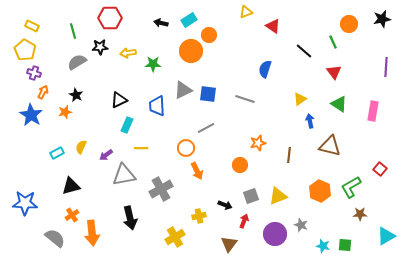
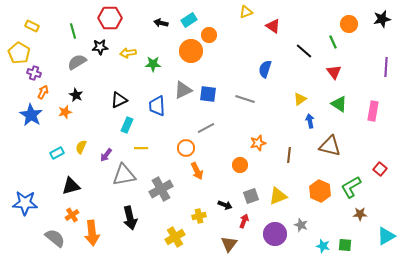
yellow pentagon at (25, 50): moved 6 px left, 3 px down
purple arrow at (106, 155): rotated 16 degrees counterclockwise
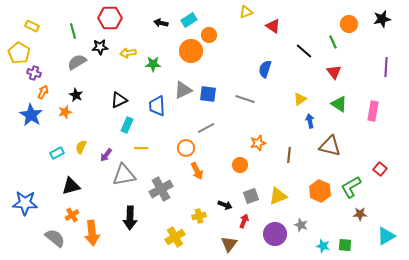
black arrow at (130, 218): rotated 15 degrees clockwise
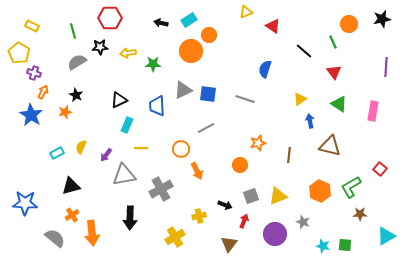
orange circle at (186, 148): moved 5 px left, 1 px down
gray star at (301, 225): moved 2 px right, 3 px up
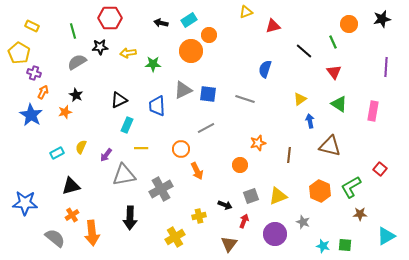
red triangle at (273, 26): rotated 49 degrees counterclockwise
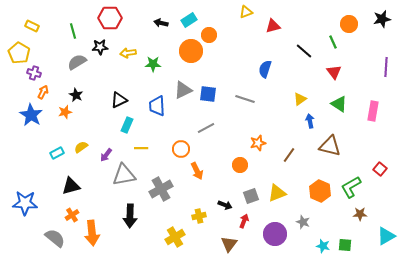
yellow semicircle at (81, 147): rotated 32 degrees clockwise
brown line at (289, 155): rotated 28 degrees clockwise
yellow triangle at (278, 196): moved 1 px left, 3 px up
black arrow at (130, 218): moved 2 px up
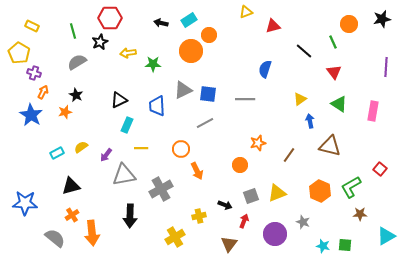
black star at (100, 47): moved 5 px up; rotated 21 degrees counterclockwise
gray line at (245, 99): rotated 18 degrees counterclockwise
gray line at (206, 128): moved 1 px left, 5 px up
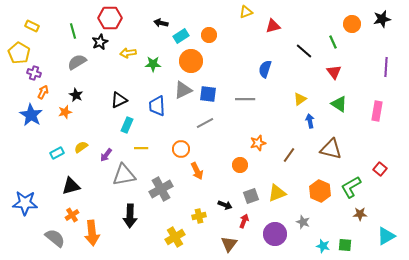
cyan rectangle at (189, 20): moved 8 px left, 16 px down
orange circle at (349, 24): moved 3 px right
orange circle at (191, 51): moved 10 px down
pink rectangle at (373, 111): moved 4 px right
brown triangle at (330, 146): moved 1 px right, 3 px down
